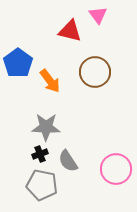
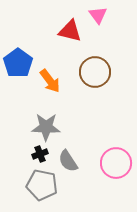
pink circle: moved 6 px up
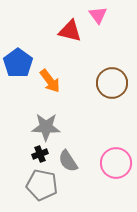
brown circle: moved 17 px right, 11 px down
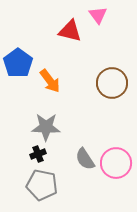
black cross: moved 2 px left
gray semicircle: moved 17 px right, 2 px up
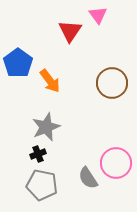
red triangle: rotated 50 degrees clockwise
gray star: rotated 24 degrees counterclockwise
gray semicircle: moved 3 px right, 19 px down
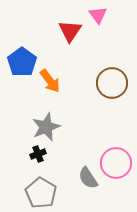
blue pentagon: moved 4 px right, 1 px up
gray pentagon: moved 1 px left, 8 px down; rotated 20 degrees clockwise
